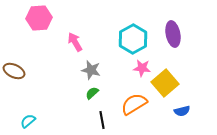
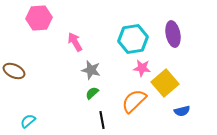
cyan hexagon: rotated 20 degrees clockwise
orange semicircle: moved 3 px up; rotated 12 degrees counterclockwise
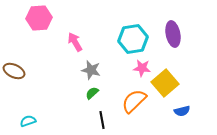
cyan semicircle: rotated 21 degrees clockwise
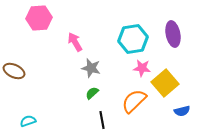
gray star: moved 2 px up
